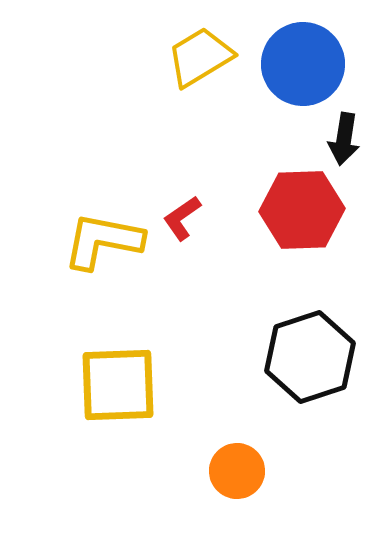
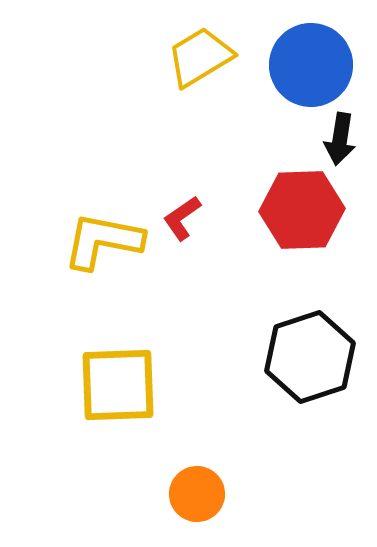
blue circle: moved 8 px right, 1 px down
black arrow: moved 4 px left
orange circle: moved 40 px left, 23 px down
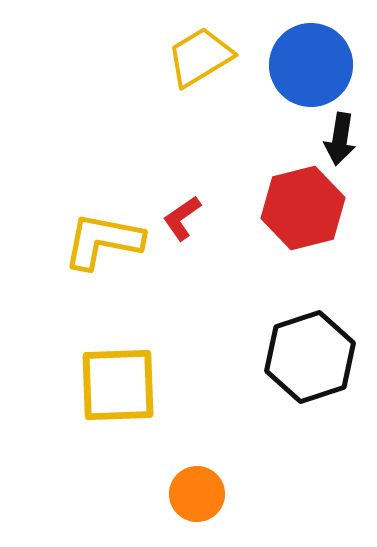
red hexagon: moved 1 px right, 2 px up; rotated 12 degrees counterclockwise
